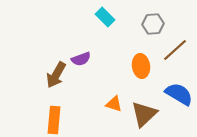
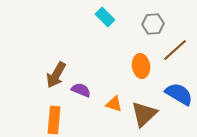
purple semicircle: moved 31 px down; rotated 138 degrees counterclockwise
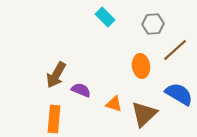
orange rectangle: moved 1 px up
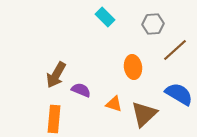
orange ellipse: moved 8 px left, 1 px down
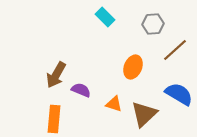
orange ellipse: rotated 30 degrees clockwise
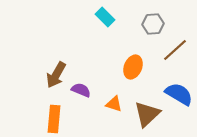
brown triangle: moved 3 px right
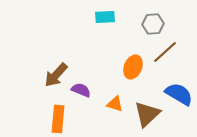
cyan rectangle: rotated 48 degrees counterclockwise
brown line: moved 10 px left, 2 px down
brown arrow: rotated 12 degrees clockwise
orange triangle: moved 1 px right
orange rectangle: moved 4 px right
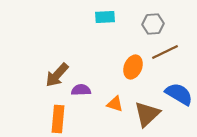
brown line: rotated 16 degrees clockwise
brown arrow: moved 1 px right
purple semicircle: rotated 24 degrees counterclockwise
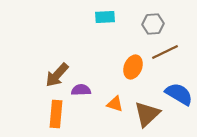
orange rectangle: moved 2 px left, 5 px up
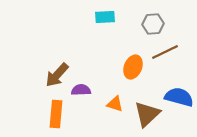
blue semicircle: moved 3 px down; rotated 16 degrees counterclockwise
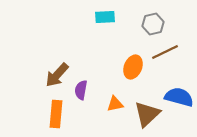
gray hexagon: rotated 10 degrees counterclockwise
purple semicircle: rotated 78 degrees counterclockwise
orange triangle: rotated 30 degrees counterclockwise
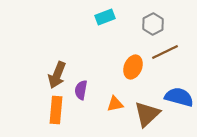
cyan rectangle: rotated 18 degrees counterclockwise
gray hexagon: rotated 15 degrees counterclockwise
brown arrow: rotated 20 degrees counterclockwise
orange rectangle: moved 4 px up
